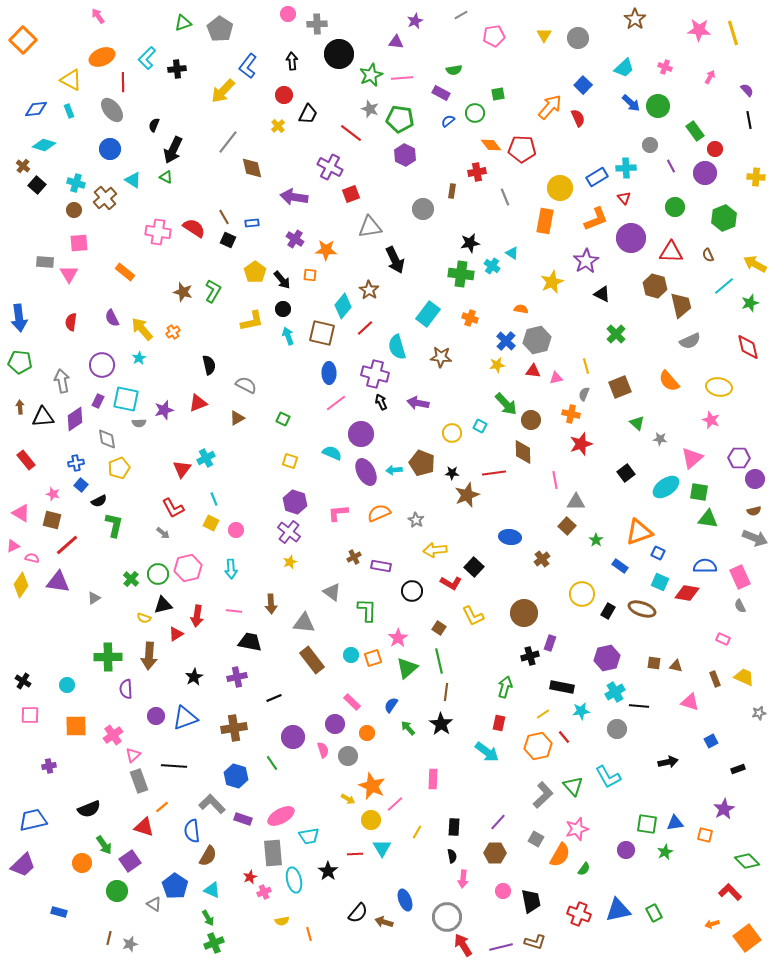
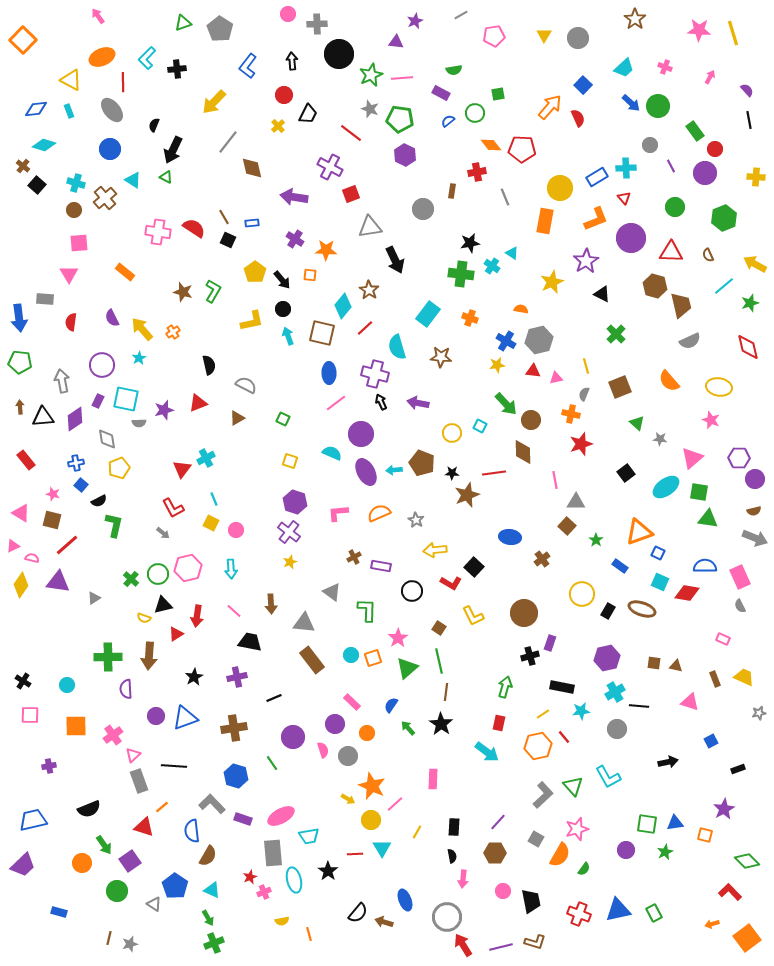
yellow arrow at (223, 91): moved 9 px left, 11 px down
gray rectangle at (45, 262): moved 37 px down
gray hexagon at (537, 340): moved 2 px right
blue cross at (506, 341): rotated 12 degrees counterclockwise
pink line at (234, 611): rotated 35 degrees clockwise
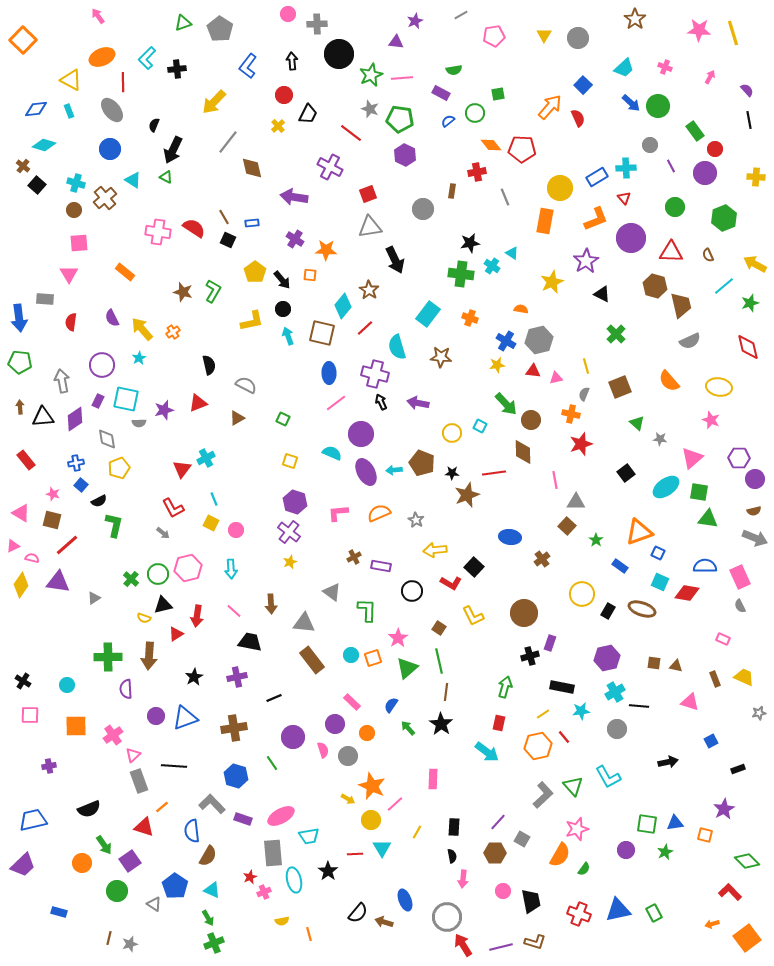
red square at (351, 194): moved 17 px right
gray square at (536, 839): moved 14 px left
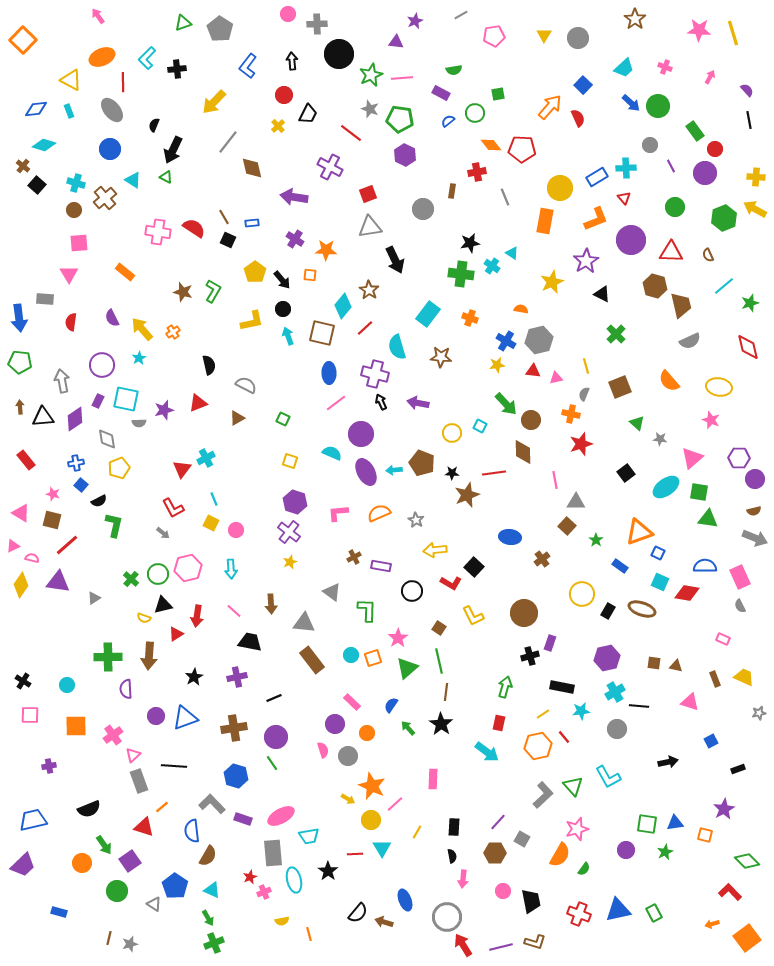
purple circle at (631, 238): moved 2 px down
yellow arrow at (755, 264): moved 55 px up
purple circle at (293, 737): moved 17 px left
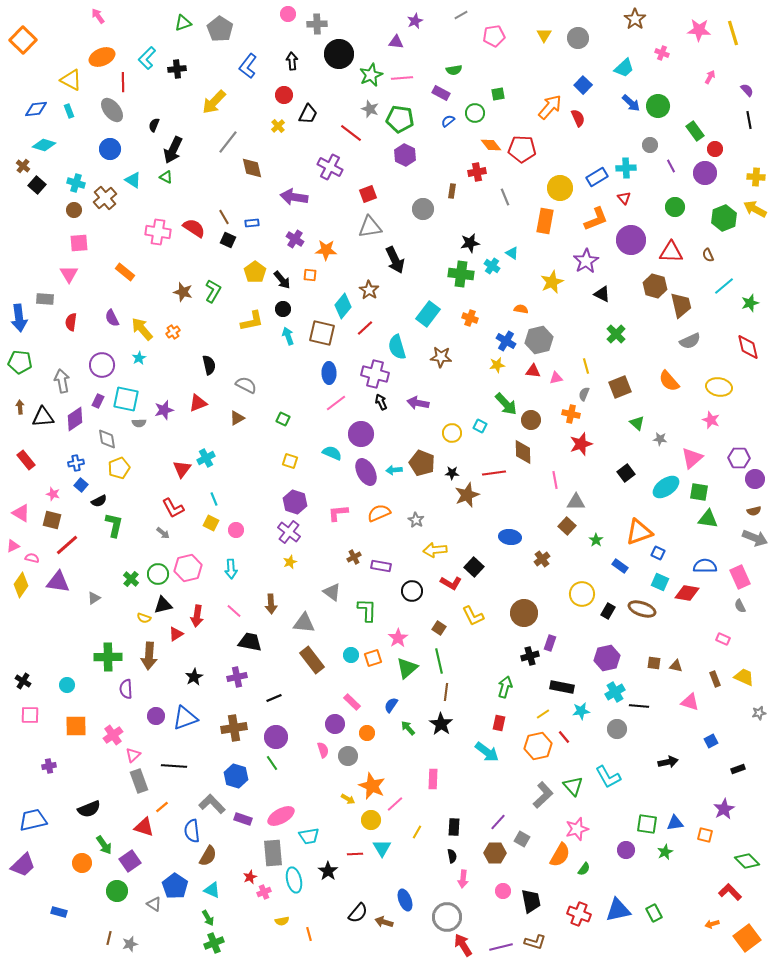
pink cross at (665, 67): moved 3 px left, 14 px up
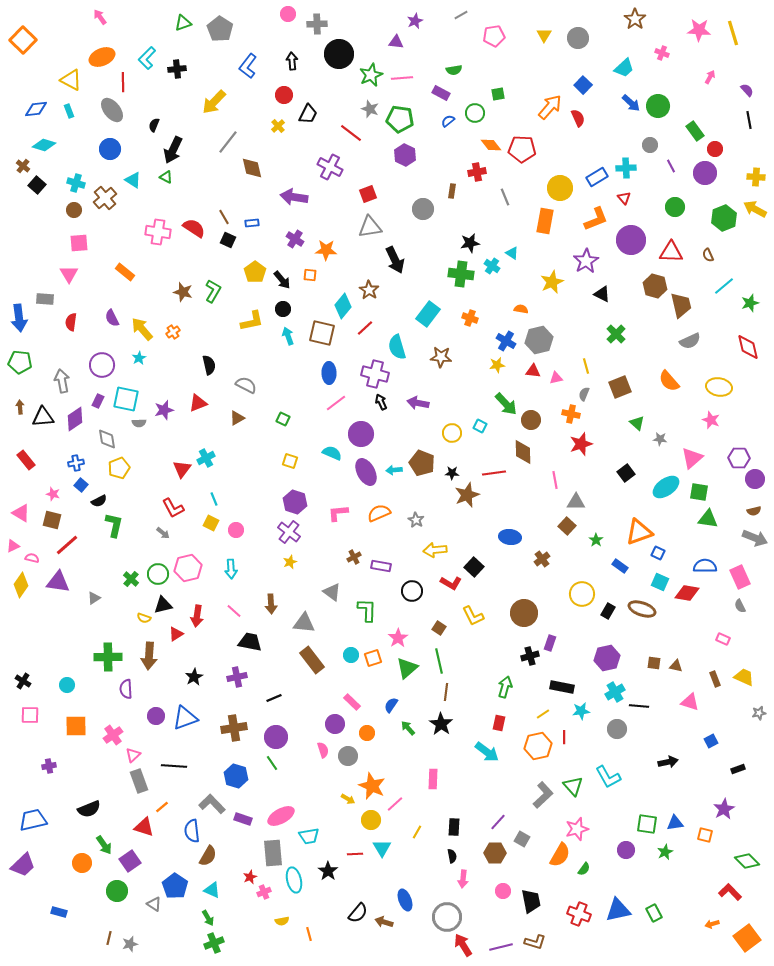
pink arrow at (98, 16): moved 2 px right, 1 px down
red line at (564, 737): rotated 40 degrees clockwise
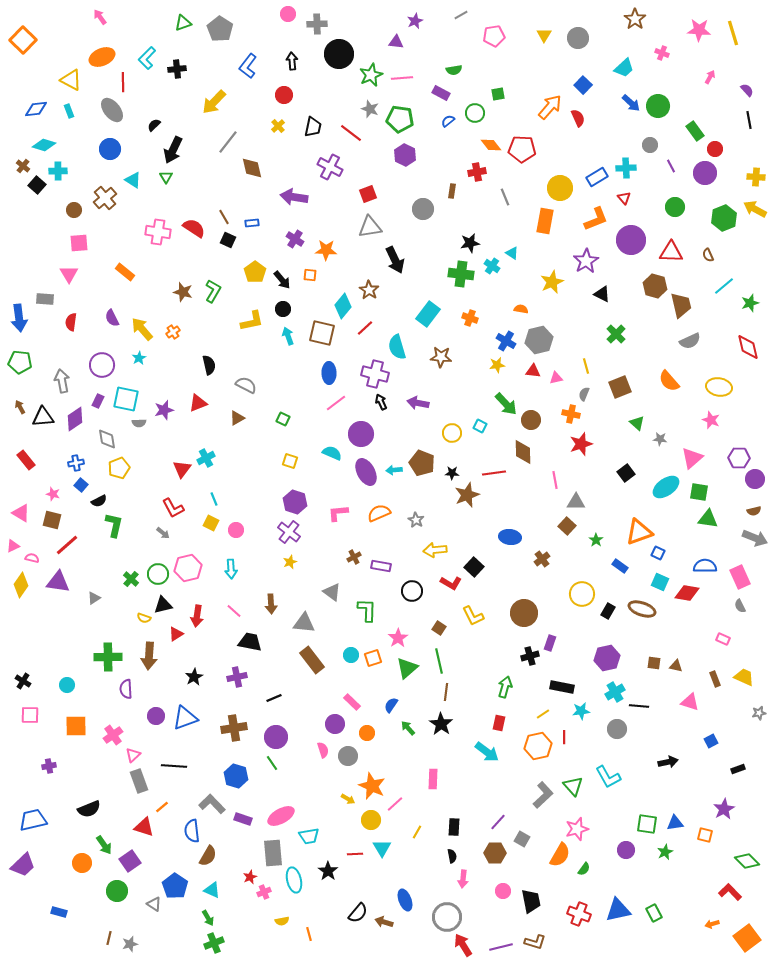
black trapezoid at (308, 114): moved 5 px right, 13 px down; rotated 15 degrees counterclockwise
black semicircle at (154, 125): rotated 24 degrees clockwise
green triangle at (166, 177): rotated 32 degrees clockwise
cyan cross at (76, 183): moved 18 px left, 12 px up; rotated 18 degrees counterclockwise
brown arrow at (20, 407): rotated 24 degrees counterclockwise
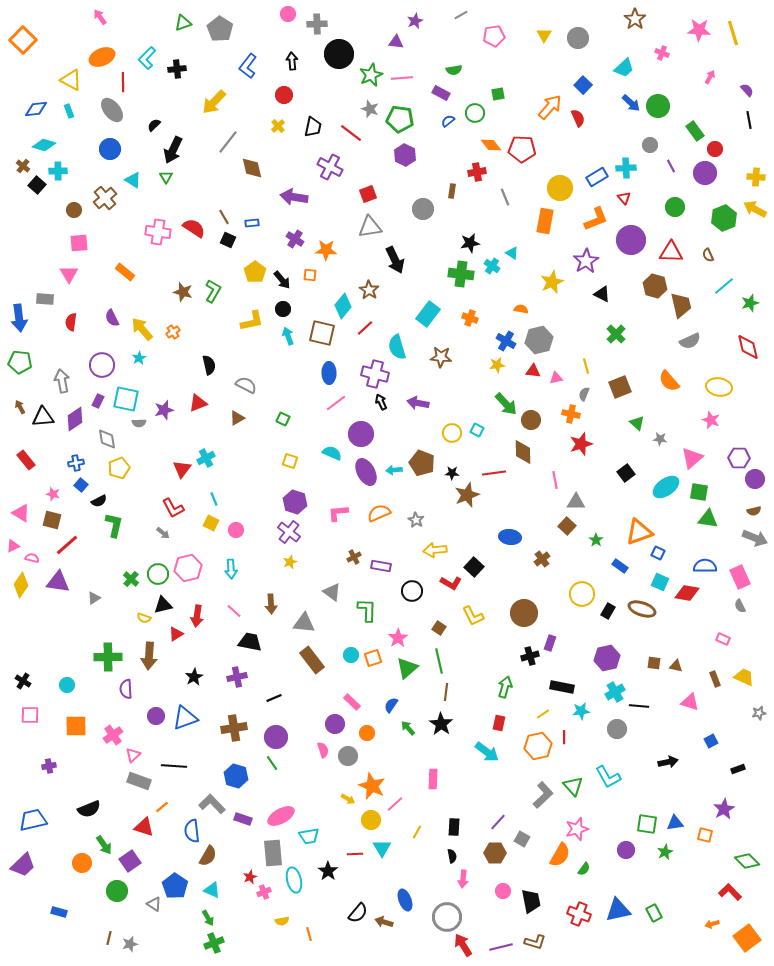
cyan square at (480, 426): moved 3 px left, 4 px down
gray rectangle at (139, 781): rotated 50 degrees counterclockwise
